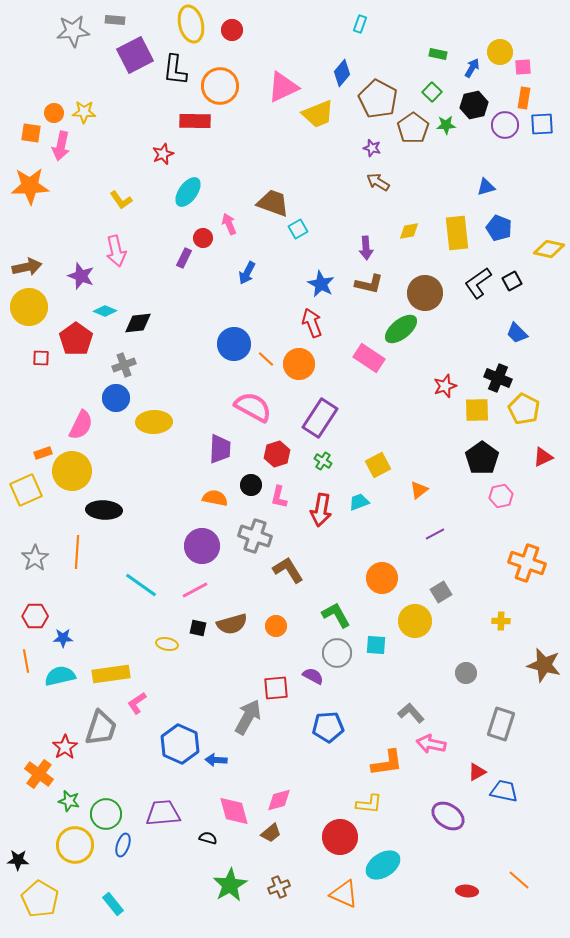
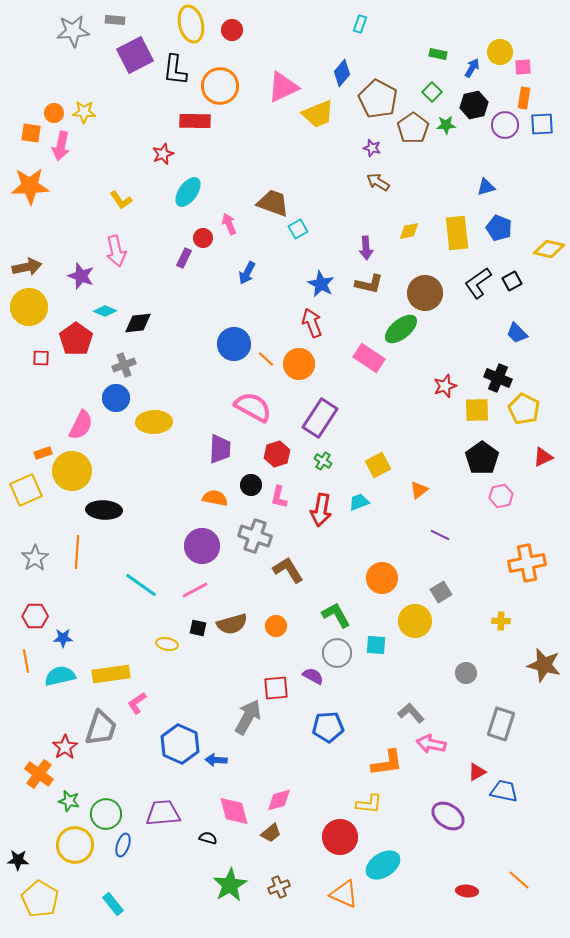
purple line at (435, 534): moved 5 px right, 1 px down; rotated 54 degrees clockwise
orange cross at (527, 563): rotated 30 degrees counterclockwise
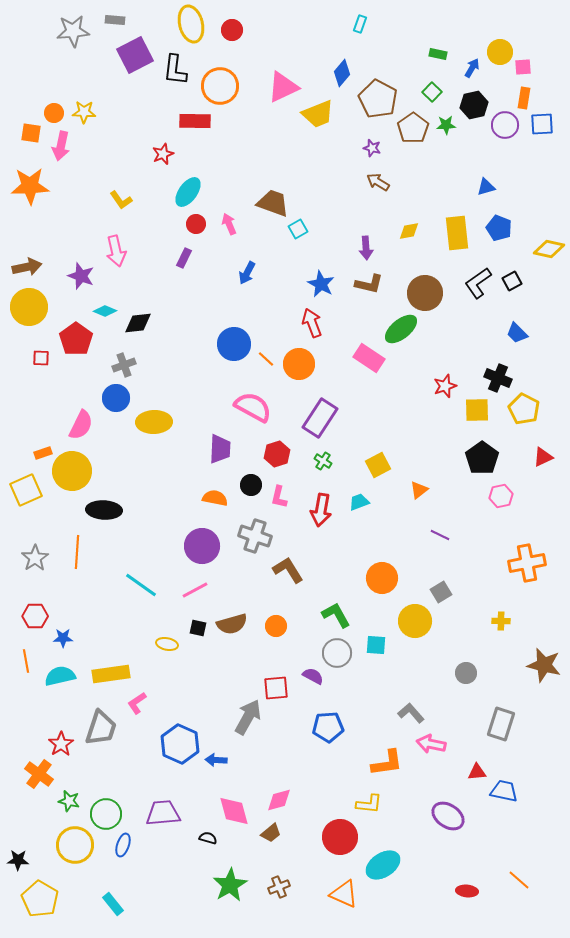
red circle at (203, 238): moved 7 px left, 14 px up
red star at (65, 747): moved 4 px left, 3 px up
red triangle at (477, 772): rotated 24 degrees clockwise
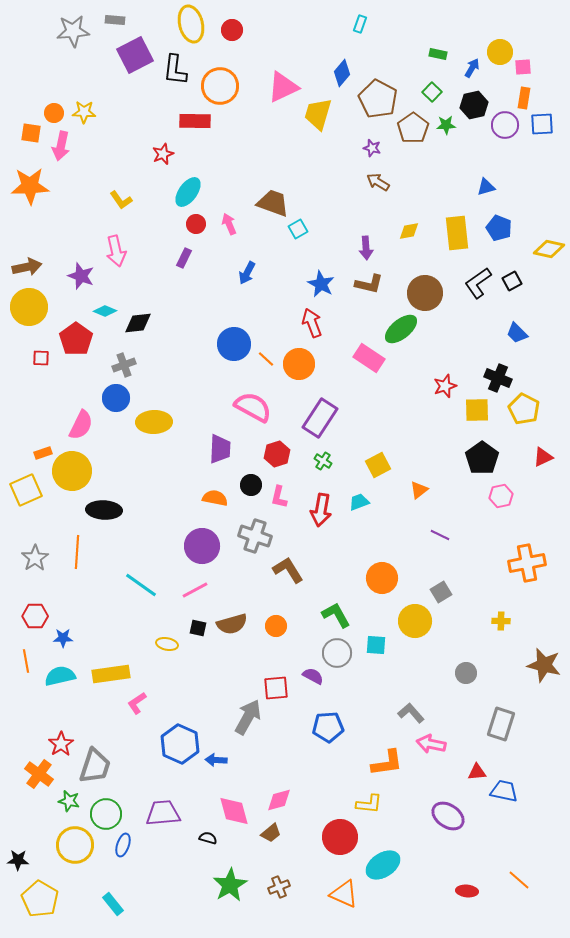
yellow trapezoid at (318, 114): rotated 128 degrees clockwise
gray trapezoid at (101, 728): moved 6 px left, 38 px down
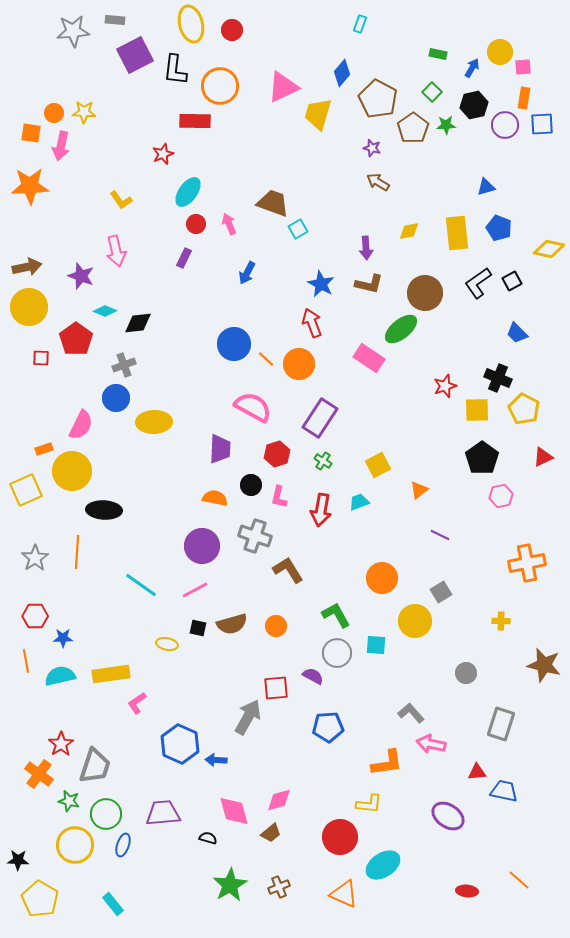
orange rectangle at (43, 453): moved 1 px right, 4 px up
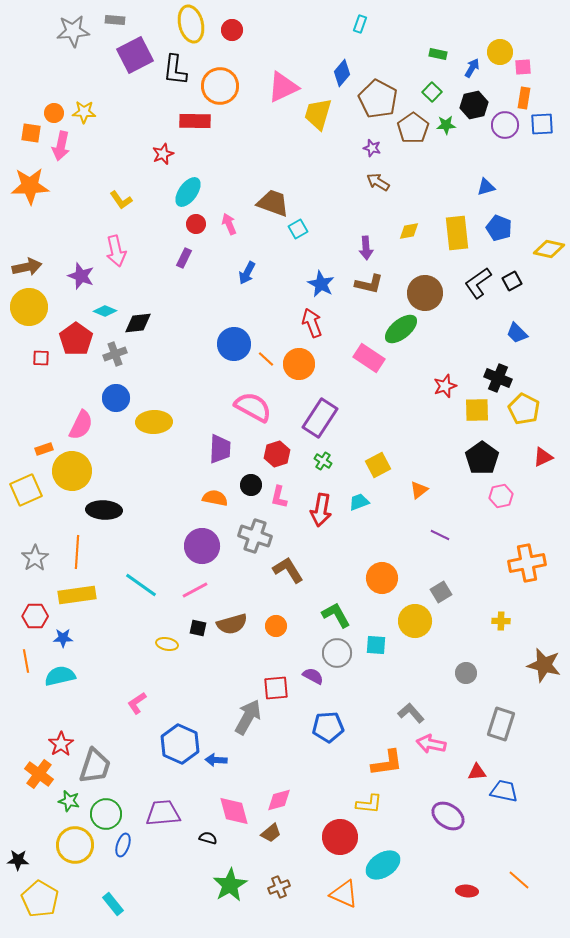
gray cross at (124, 365): moved 9 px left, 11 px up
yellow rectangle at (111, 674): moved 34 px left, 79 px up
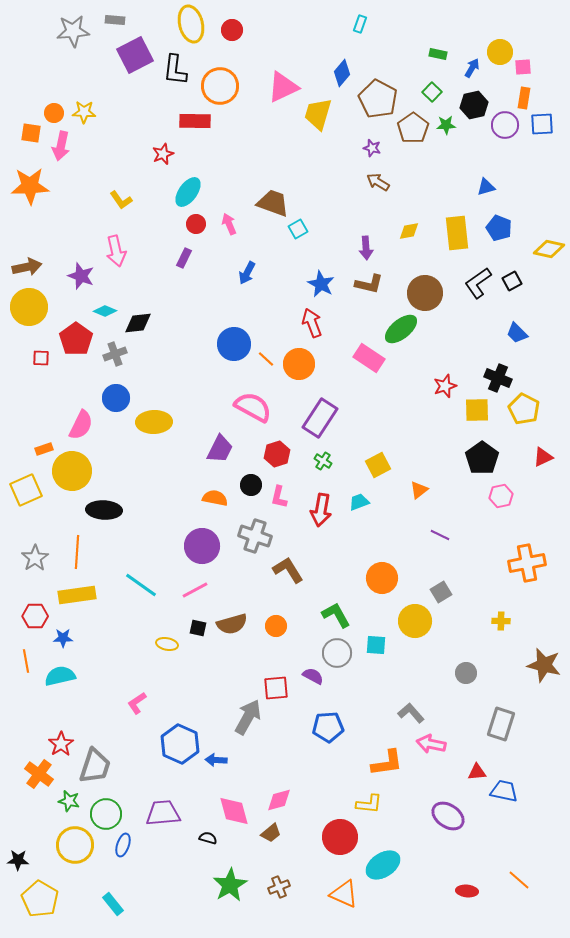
purple trapezoid at (220, 449): rotated 24 degrees clockwise
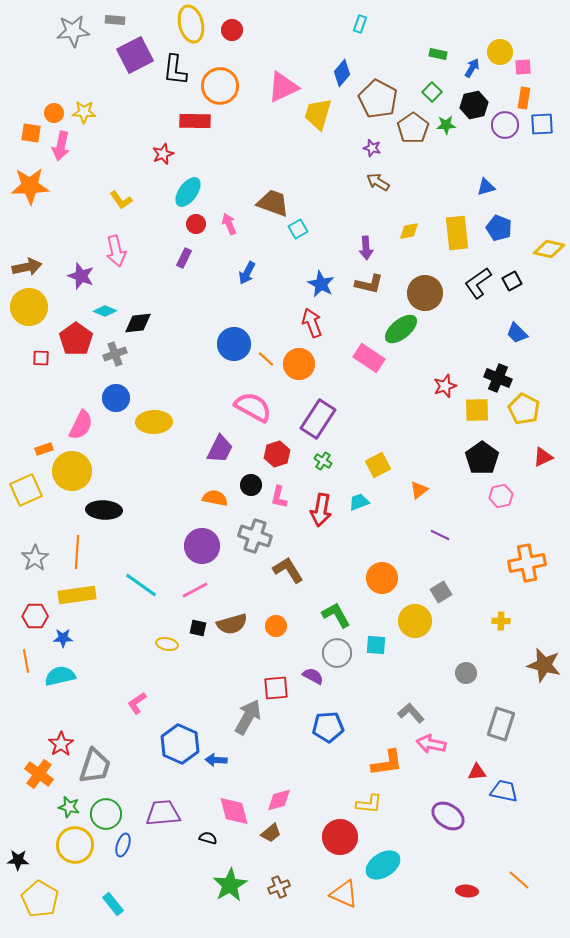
purple rectangle at (320, 418): moved 2 px left, 1 px down
green star at (69, 801): moved 6 px down
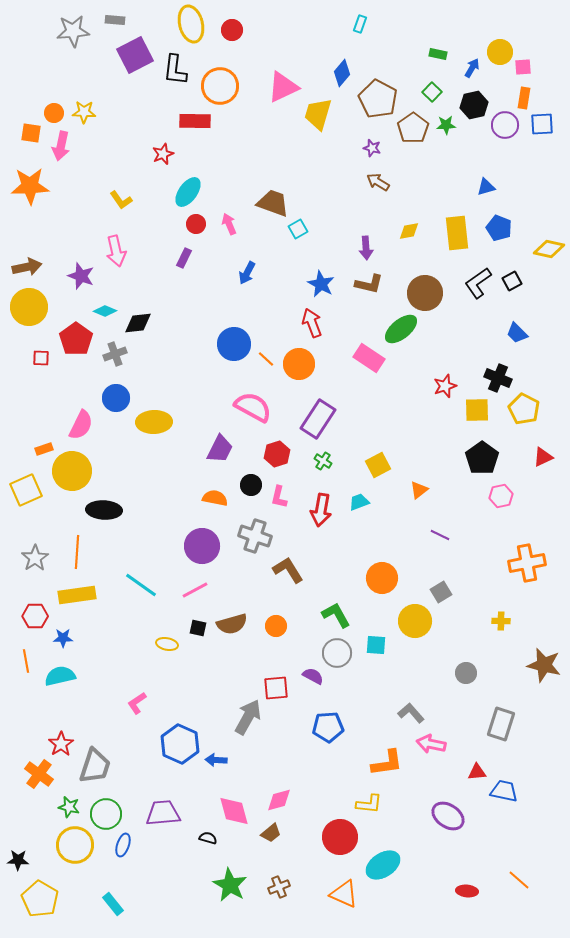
green star at (230, 885): rotated 12 degrees counterclockwise
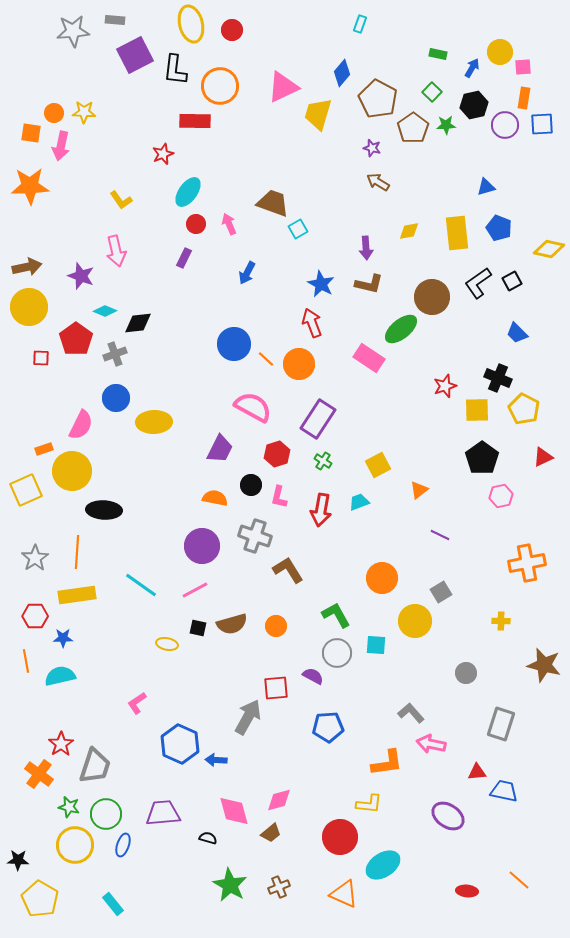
brown circle at (425, 293): moved 7 px right, 4 px down
